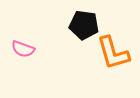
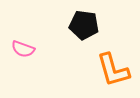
orange L-shape: moved 17 px down
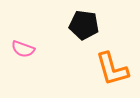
orange L-shape: moved 1 px left, 1 px up
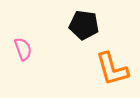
pink semicircle: rotated 130 degrees counterclockwise
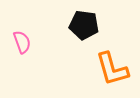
pink semicircle: moved 1 px left, 7 px up
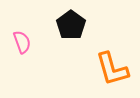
black pentagon: moved 13 px left; rotated 28 degrees clockwise
